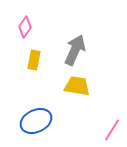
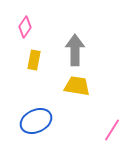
gray arrow: rotated 24 degrees counterclockwise
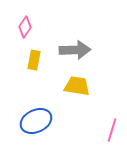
gray arrow: rotated 88 degrees clockwise
pink line: rotated 15 degrees counterclockwise
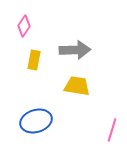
pink diamond: moved 1 px left, 1 px up
blue ellipse: rotated 8 degrees clockwise
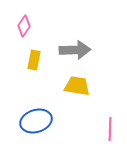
pink line: moved 2 px left, 1 px up; rotated 15 degrees counterclockwise
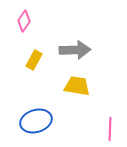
pink diamond: moved 5 px up
yellow rectangle: rotated 18 degrees clockwise
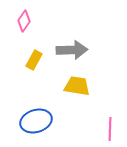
gray arrow: moved 3 px left
